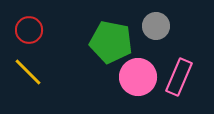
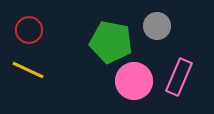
gray circle: moved 1 px right
yellow line: moved 2 px up; rotated 20 degrees counterclockwise
pink circle: moved 4 px left, 4 px down
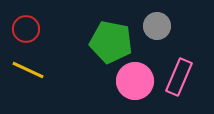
red circle: moved 3 px left, 1 px up
pink circle: moved 1 px right
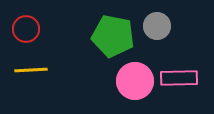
green pentagon: moved 2 px right, 6 px up
yellow line: moved 3 px right; rotated 28 degrees counterclockwise
pink rectangle: moved 1 px down; rotated 66 degrees clockwise
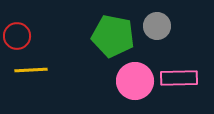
red circle: moved 9 px left, 7 px down
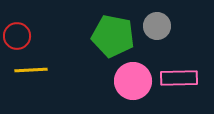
pink circle: moved 2 px left
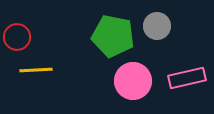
red circle: moved 1 px down
yellow line: moved 5 px right
pink rectangle: moved 8 px right; rotated 12 degrees counterclockwise
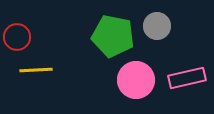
pink circle: moved 3 px right, 1 px up
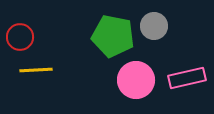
gray circle: moved 3 px left
red circle: moved 3 px right
